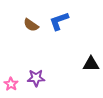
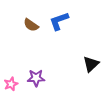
black triangle: rotated 42 degrees counterclockwise
pink star: rotated 16 degrees clockwise
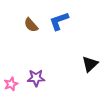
brown semicircle: rotated 14 degrees clockwise
black triangle: moved 1 px left
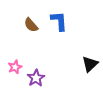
blue L-shape: rotated 105 degrees clockwise
purple star: rotated 30 degrees counterclockwise
pink star: moved 4 px right, 17 px up
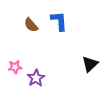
pink star: rotated 16 degrees clockwise
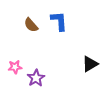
black triangle: rotated 12 degrees clockwise
